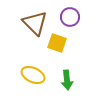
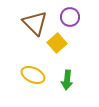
yellow square: rotated 30 degrees clockwise
green arrow: rotated 12 degrees clockwise
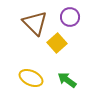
yellow ellipse: moved 2 px left, 3 px down
green arrow: rotated 120 degrees clockwise
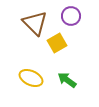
purple circle: moved 1 px right, 1 px up
yellow square: rotated 12 degrees clockwise
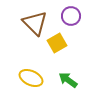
green arrow: moved 1 px right
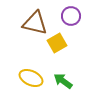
brown triangle: rotated 32 degrees counterclockwise
green arrow: moved 5 px left, 1 px down
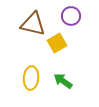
brown triangle: moved 2 px left, 1 px down
yellow ellipse: rotated 70 degrees clockwise
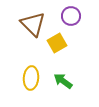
brown triangle: rotated 32 degrees clockwise
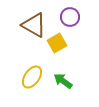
purple circle: moved 1 px left, 1 px down
brown triangle: moved 1 px right, 1 px down; rotated 16 degrees counterclockwise
yellow ellipse: moved 1 px right, 1 px up; rotated 30 degrees clockwise
